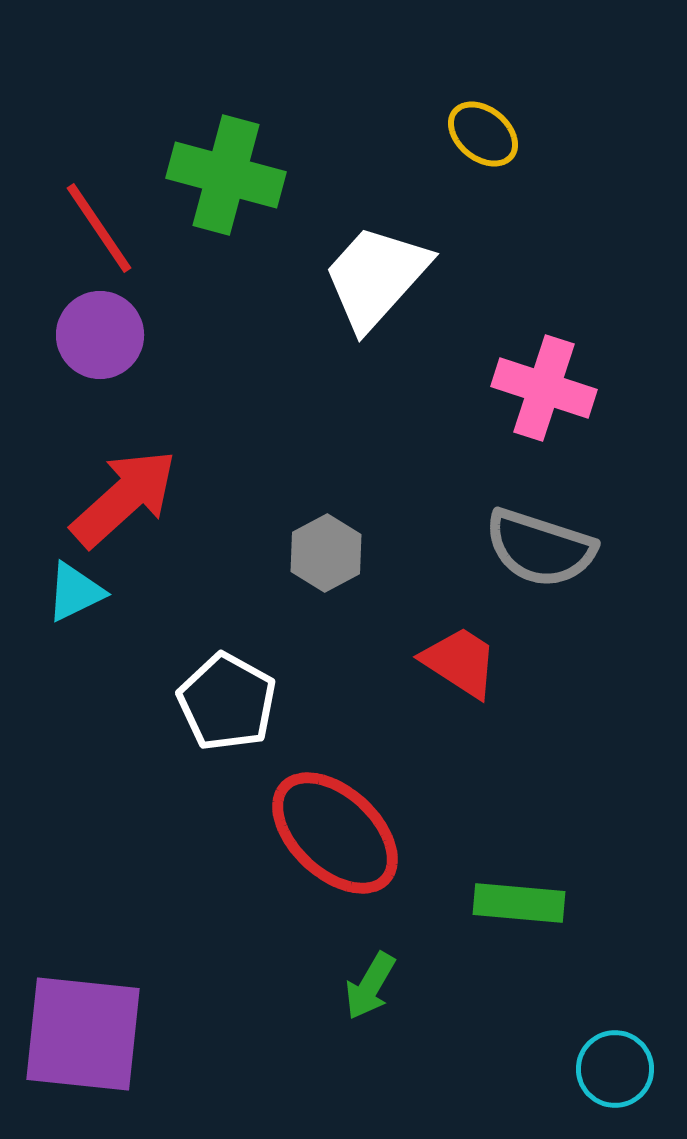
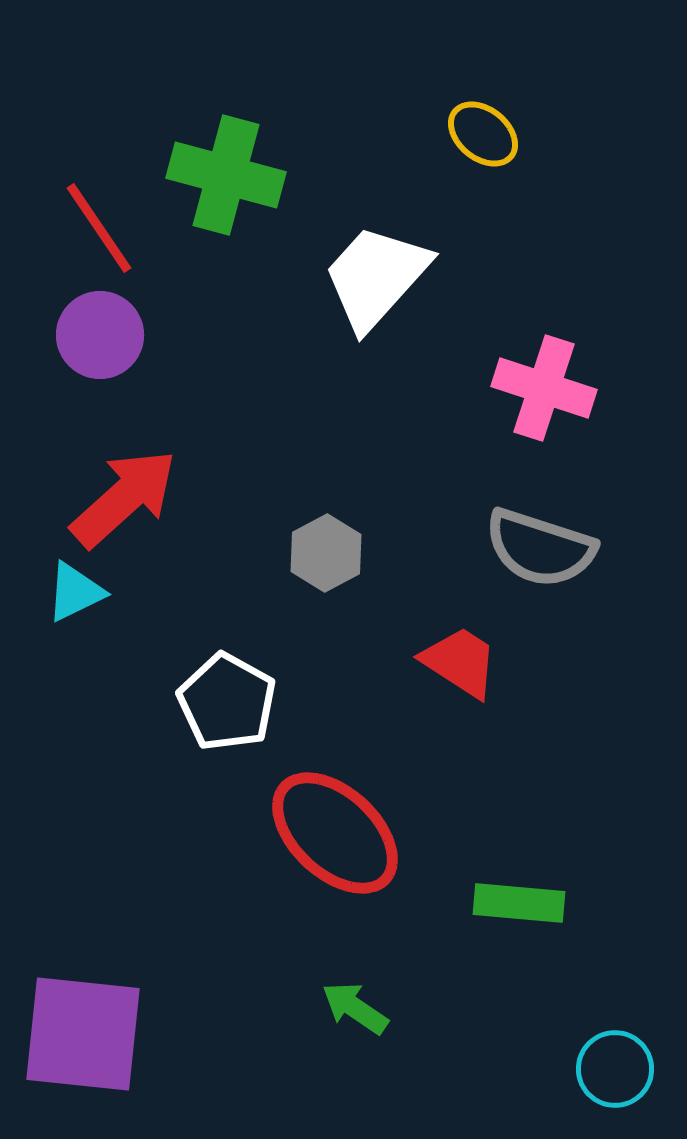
green arrow: moved 15 px left, 22 px down; rotated 94 degrees clockwise
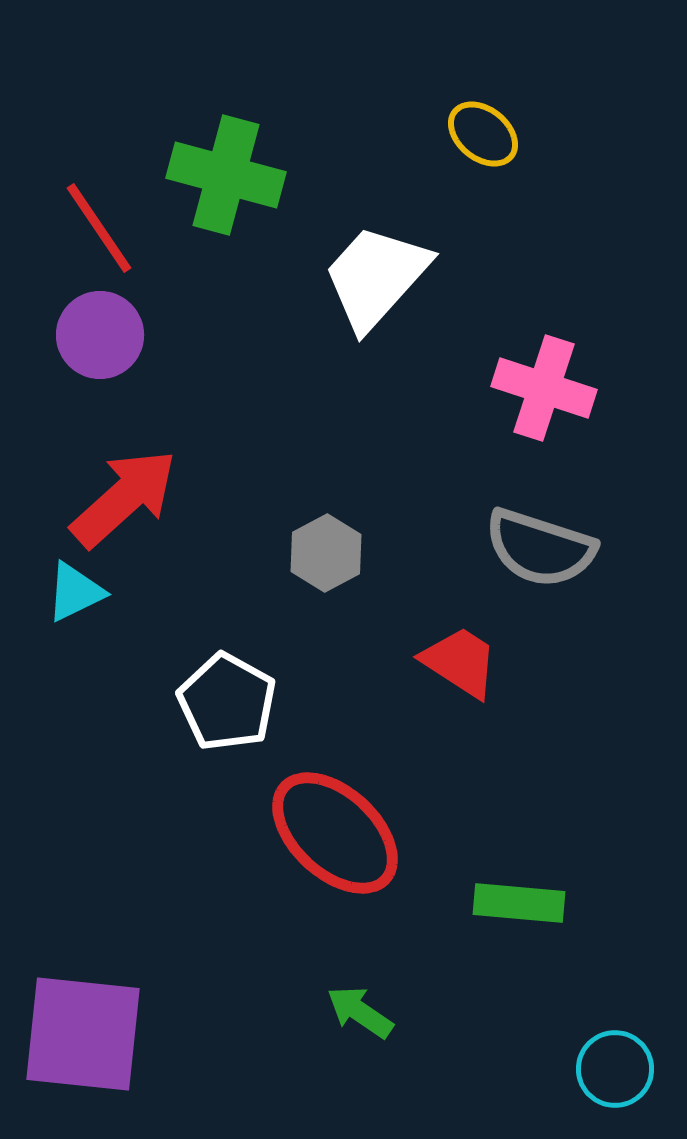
green arrow: moved 5 px right, 4 px down
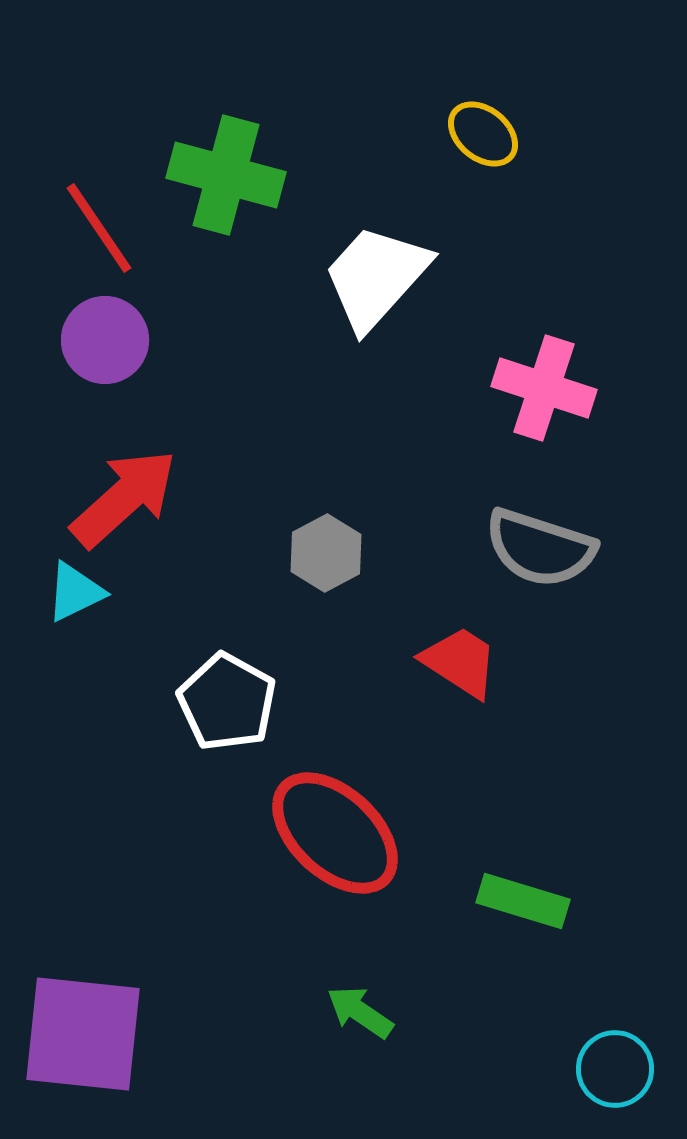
purple circle: moved 5 px right, 5 px down
green rectangle: moved 4 px right, 2 px up; rotated 12 degrees clockwise
